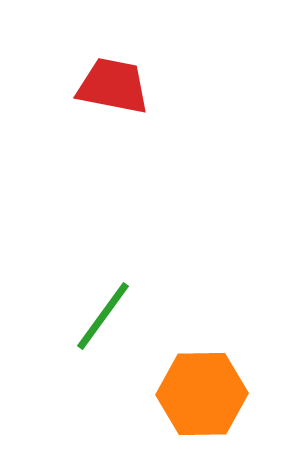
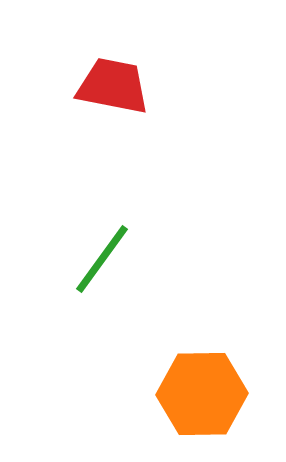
green line: moved 1 px left, 57 px up
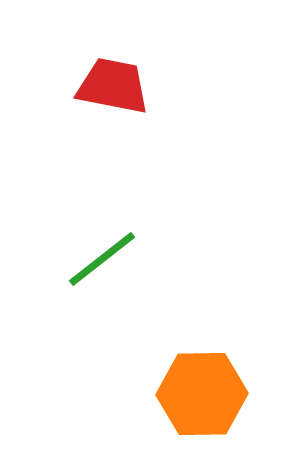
green line: rotated 16 degrees clockwise
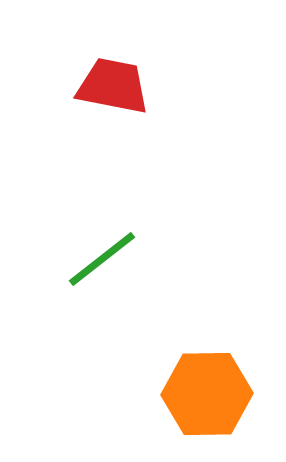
orange hexagon: moved 5 px right
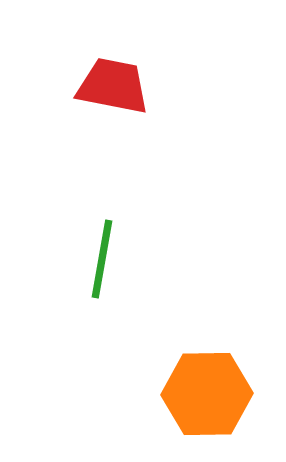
green line: rotated 42 degrees counterclockwise
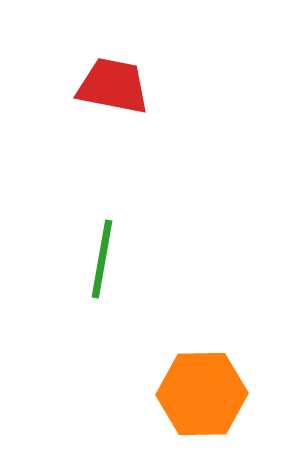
orange hexagon: moved 5 px left
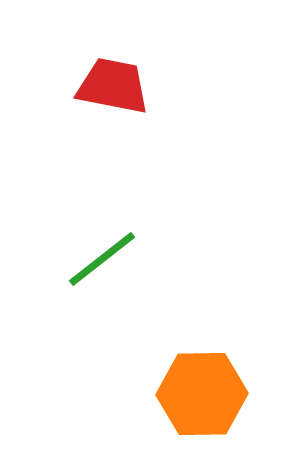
green line: rotated 42 degrees clockwise
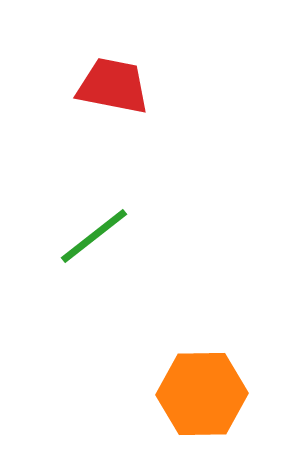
green line: moved 8 px left, 23 px up
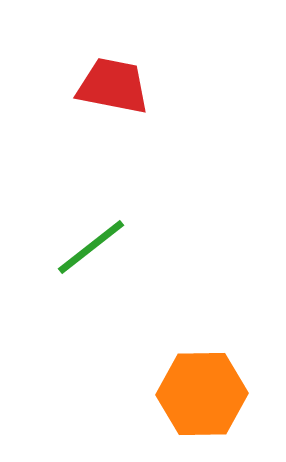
green line: moved 3 px left, 11 px down
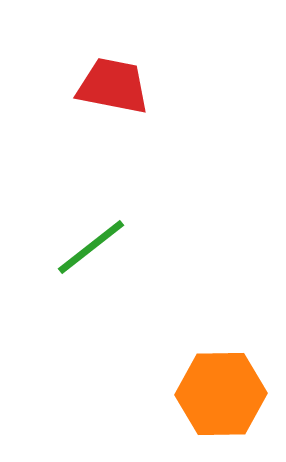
orange hexagon: moved 19 px right
